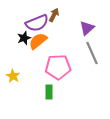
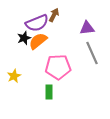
purple triangle: rotated 35 degrees clockwise
yellow star: moved 1 px right; rotated 16 degrees clockwise
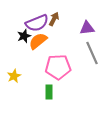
brown arrow: moved 4 px down
black star: moved 2 px up
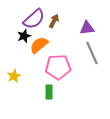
brown arrow: moved 2 px down
purple semicircle: moved 3 px left, 4 px up; rotated 20 degrees counterclockwise
orange semicircle: moved 1 px right, 4 px down
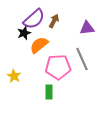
black star: moved 3 px up
gray line: moved 10 px left, 6 px down
yellow star: rotated 16 degrees counterclockwise
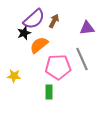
yellow star: rotated 24 degrees counterclockwise
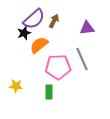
yellow star: moved 2 px right, 10 px down
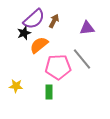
gray line: rotated 15 degrees counterclockwise
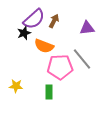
orange semicircle: moved 5 px right, 1 px down; rotated 120 degrees counterclockwise
pink pentagon: moved 2 px right
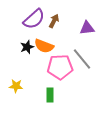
black star: moved 3 px right, 14 px down
green rectangle: moved 1 px right, 3 px down
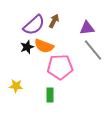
purple semicircle: moved 6 px down
gray line: moved 11 px right, 9 px up
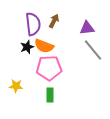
purple semicircle: moved 1 px left, 1 px up; rotated 55 degrees counterclockwise
pink pentagon: moved 11 px left, 1 px down
